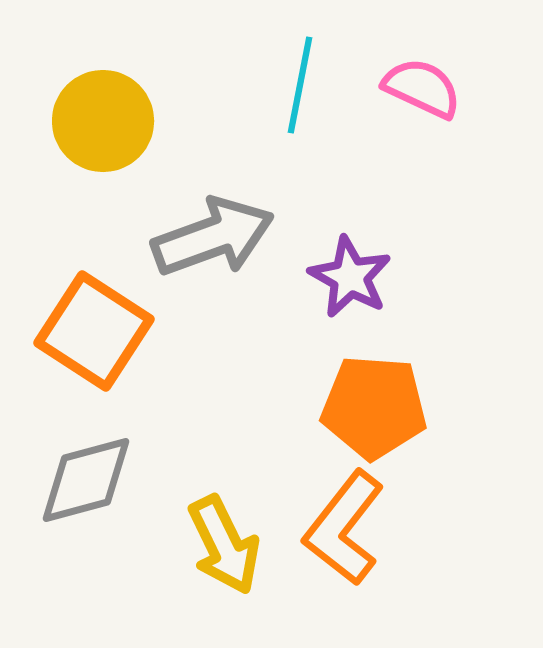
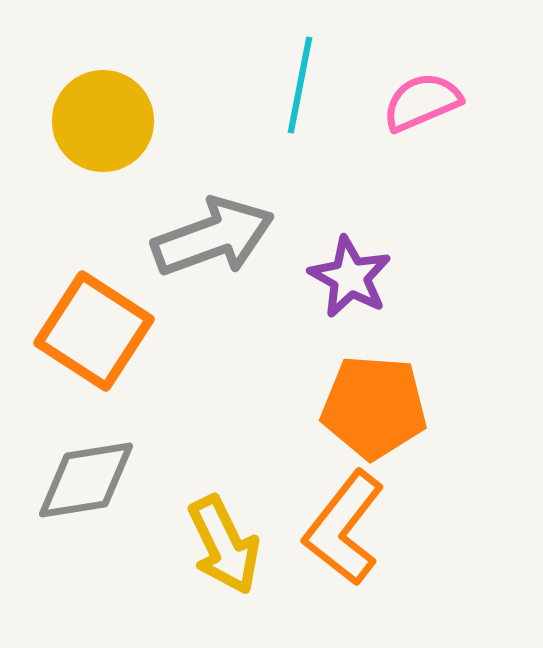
pink semicircle: moved 14 px down; rotated 48 degrees counterclockwise
gray diamond: rotated 6 degrees clockwise
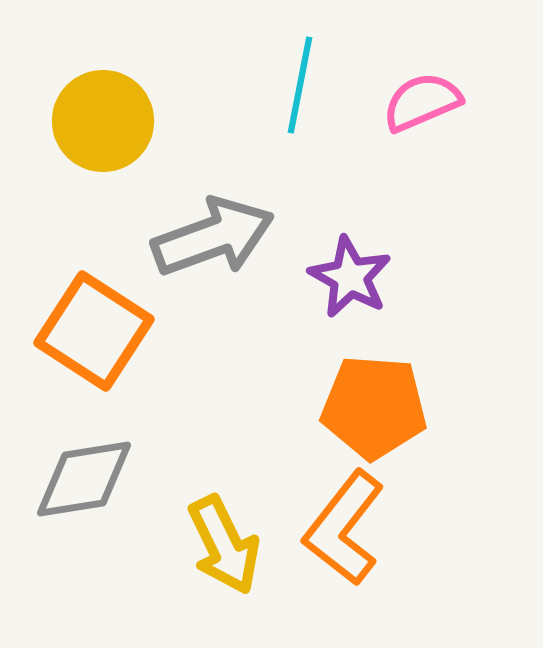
gray diamond: moved 2 px left, 1 px up
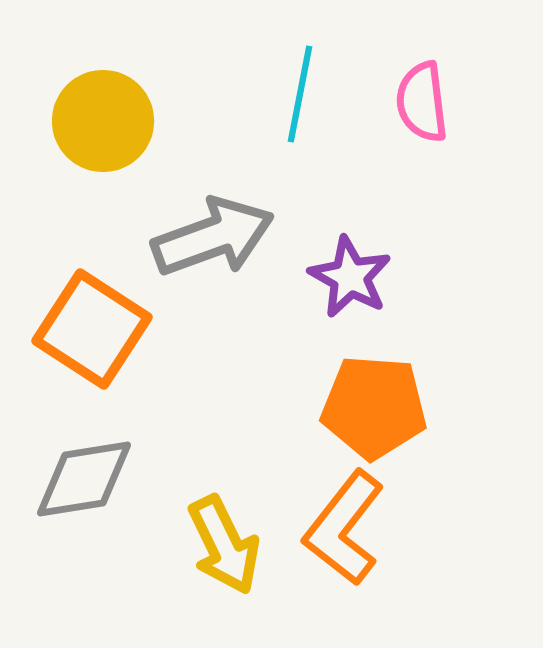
cyan line: moved 9 px down
pink semicircle: rotated 74 degrees counterclockwise
orange square: moved 2 px left, 2 px up
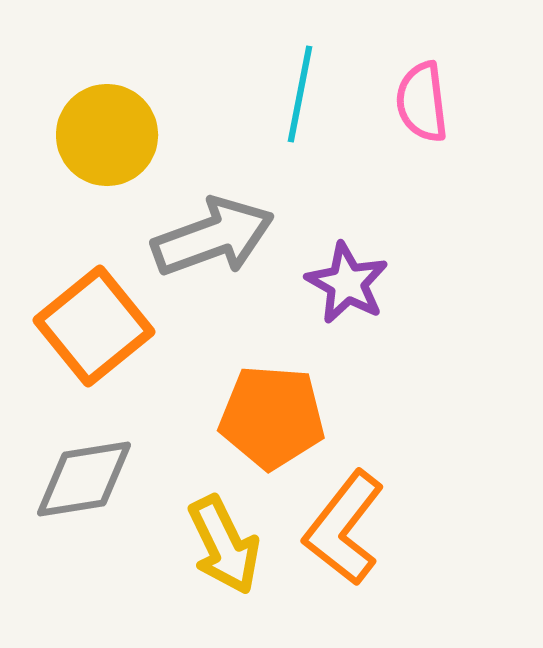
yellow circle: moved 4 px right, 14 px down
purple star: moved 3 px left, 6 px down
orange square: moved 2 px right, 3 px up; rotated 18 degrees clockwise
orange pentagon: moved 102 px left, 10 px down
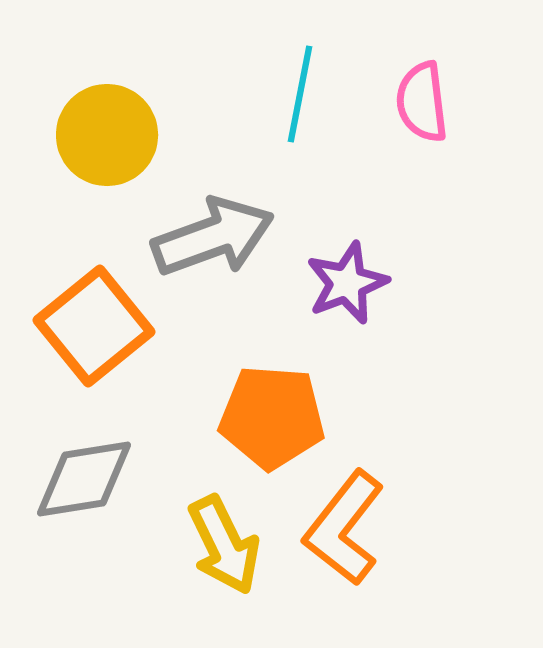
purple star: rotated 22 degrees clockwise
